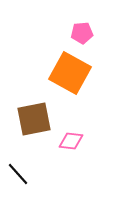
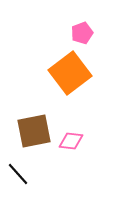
pink pentagon: rotated 15 degrees counterclockwise
orange square: rotated 24 degrees clockwise
brown square: moved 12 px down
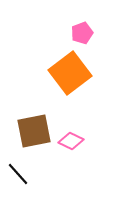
pink diamond: rotated 20 degrees clockwise
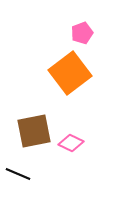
pink diamond: moved 2 px down
black line: rotated 25 degrees counterclockwise
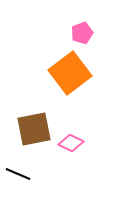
brown square: moved 2 px up
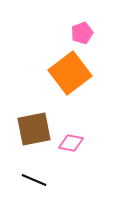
pink diamond: rotated 15 degrees counterclockwise
black line: moved 16 px right, 6 px down
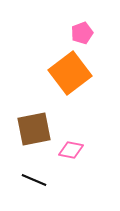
pink diamond: moved 7 px down
